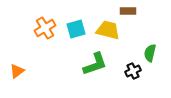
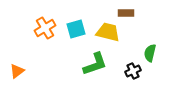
brown rectangle: moved 2 px left, 2 px down
yellow trapezoid: moved 2 px down
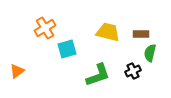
brown rectangle: moved 15 px right, 21 px down
cyan square: moved 9 px left, 20 px down
green L-shape: moved 3 px right, 11 px down
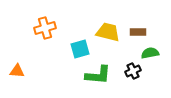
orange cross: rotated 15 degrees clockwise
brown rectangle: moved 3 px left, 2 px up
cyan square: moved 13 px right
green semicircle: rotated 66 degrees clockwise
orange triangle: rotated 42 degrees clockwise
green L-shape: rotated 24 degrees clockwise
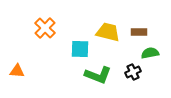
orange cross: rotated 30 degrees counterclockwise
brown rectangle: moved 1 px right
cyan square: rotated 18 degrees clockwise
black cross: moved 1 px down
green L-shape: rotated 16 degrees clockwise
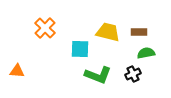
green semicircle: moved 4 px left
black cross: moved 2 px down
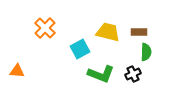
cyan square: rotated 30 degrees counterclockwise
green semicircle: moved 1 px up; rotated 102 degrees clockwise
green L-shape: moved 3 px right, 1 px up
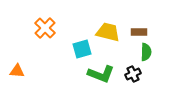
cyan square: moved 2 px right; rotated 12 degrees clockwise
